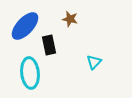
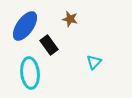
blue ellipse: rotated 8 degrees counterclockwise
black rectangle: rotated 24 degrees counterclockwise
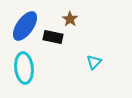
brown star: rotated 21 degrees clockwise
black rectangle: moved 4 px right, 8 px up; rotated 42 degrees counterclockwise
cyan ellipse: moved 6 px left, 5 px up
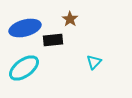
blue ellipse: moved 2 px down; rotated 40 degrees clockwise
black rectangle: moved 3 px down; rotated 18 degrees counterclockwise
cyan ellipse: rotated 60 degrees clockwise
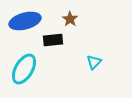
blue ellipse: moved 7 px up
cyan ellipse: moved 1 px down; rotated 24 degrees counterclockwise
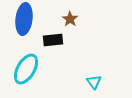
blue ellipse: moved 1 px left, 2 px up; rotated 68 degrees counterclockwise
cyan triangle: moved 20 px down; rotated 21 degrees counterclockwise
cyan ellipse: moved 2 px right
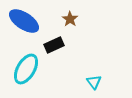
blue ellipse: moved 2 px down; rotated 64 degrees counterclockwise
black rectangle: moved 1 px right, 5 px down; rotated 18 degrees counterclockwise
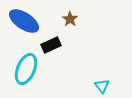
black rectangle: moved 3 px left
cyan ellipse: rotated 8 degrees counterclockwise
cyan triangle: moved 8 px right, 4 px down
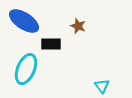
brown star: moved 8 px right, 7 px down; rotated 14 degrees counterclockwise
black rectangle: moved 1 px up; rotated 24 degrees clockwise
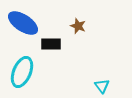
blue ellipse: moved 1 px left, 2 px down
cyan ellipse: moved 4 px left, 3 px down
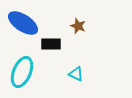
cyan triangle: moved 26 px left, 12 px up; rotated 28 degrees counterclockwise
